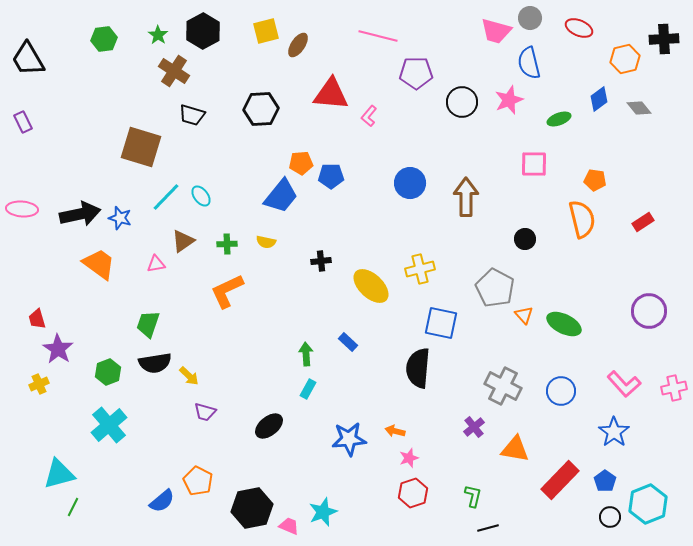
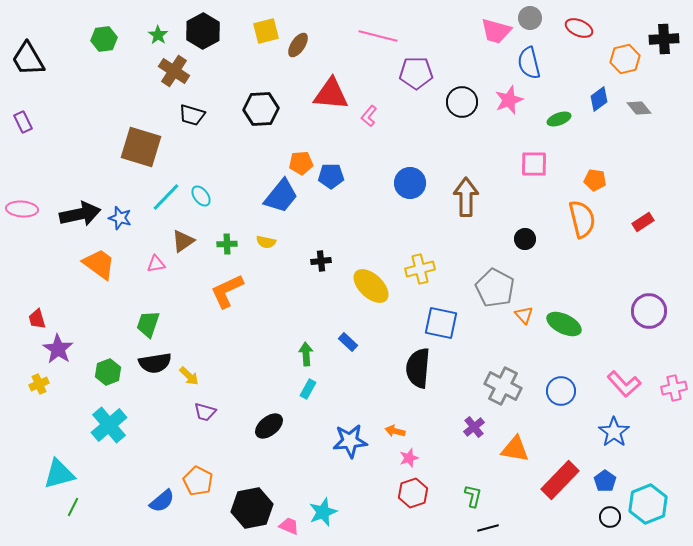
blue star at (349, 439): moved 1 px right, 2 px down
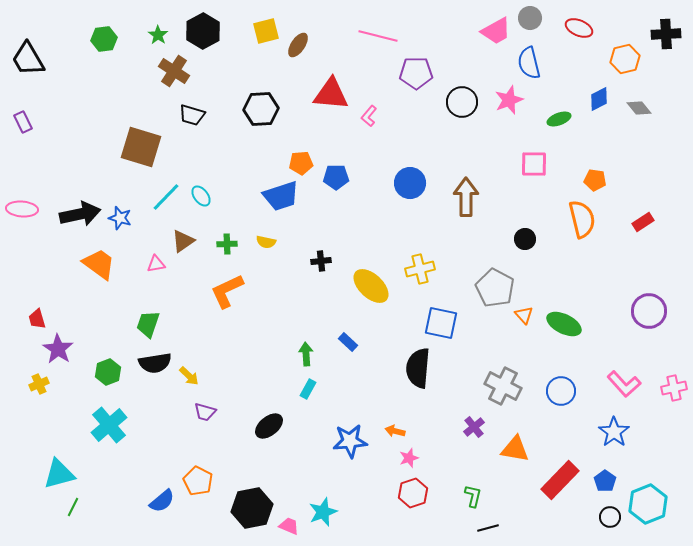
pink trapezoid at (496, 31): rotated 44 degrees counterclockwise
black cross at (664, 39): moved 2 px right, 5 px up
blue diamond at (599, 99): rotated 10 degrees clockwise
blue pentagon at (331, 176): moved 5 px right, 1 px down
blue trapezoid at (281, 196): rotated 33 degrees clockwise
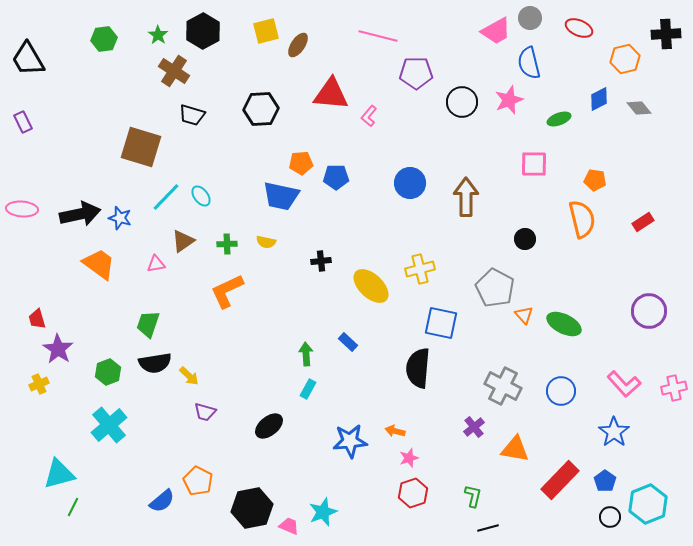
blue trapezoid at (281, 196): rotated 30 degrees clockwise
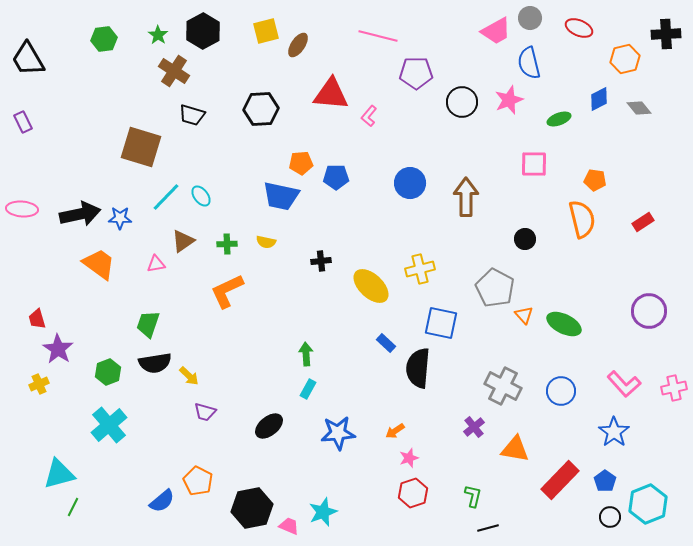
blue star at (120, 218): rotated 15 degrees counterclockwise
blue rectangle at (348, 342): moved 38 px right, 1 px down
orange arrow at (395, 431): rotated 48 degrees counterclockwise
blue star at (350, 441): moved 12 px left, 8 px up
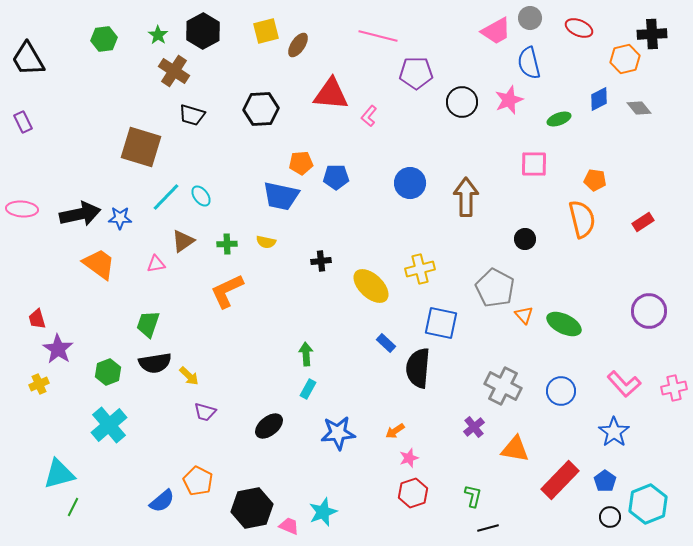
black cross at (666, 34): moved 14 px left
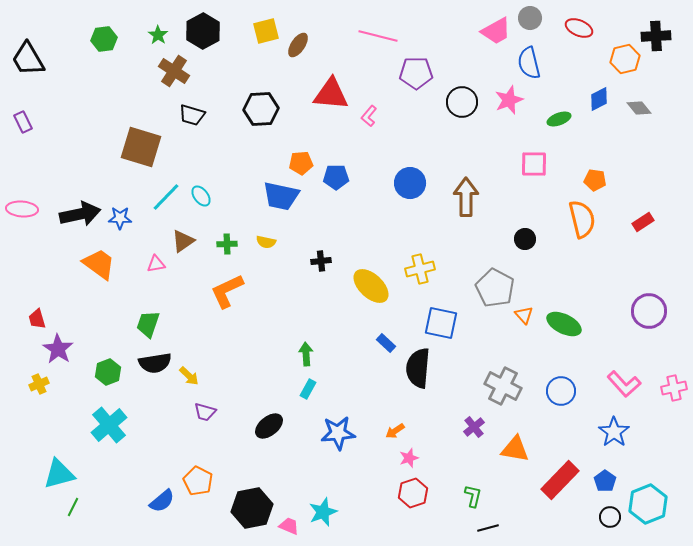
black cross at (652, 34): moved 4 px right, 2 px down
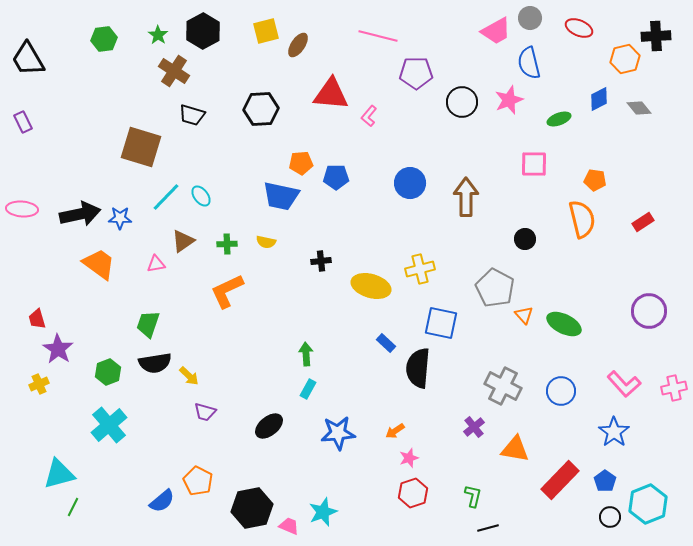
yellow ellipse at (371, 286): rotated 27 degrees counterclockwise
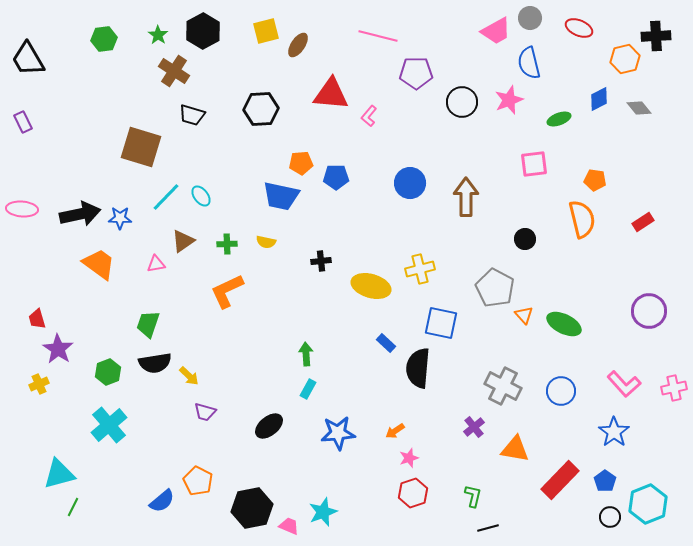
pink square at (534, 164): rotated 8 degrees counterclockwise
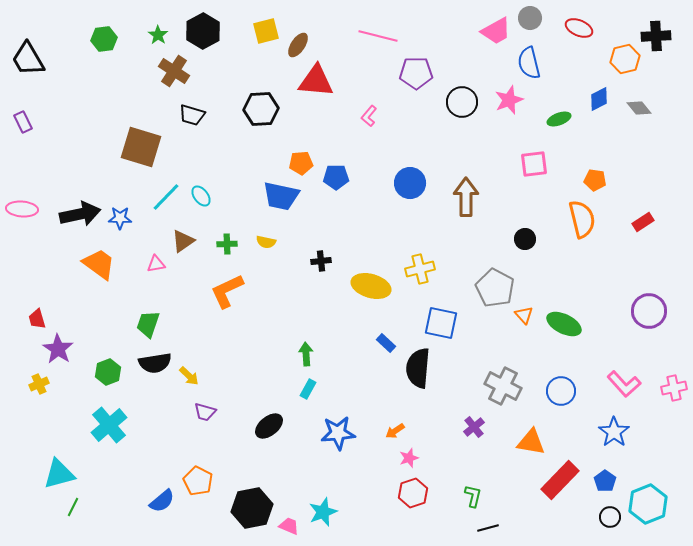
red triangle at (331, 94): moved 15 px left, 13 px up
orange triangle at (515, 449): moved 16 px right, 7 px up
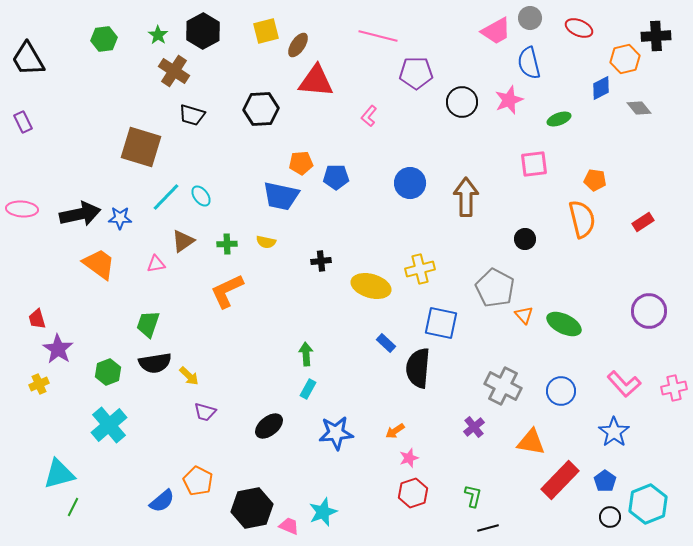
blue diamond at (599, 99): moved 2 px right, 11 px up
blue star at (338, 433): moved 2 px left
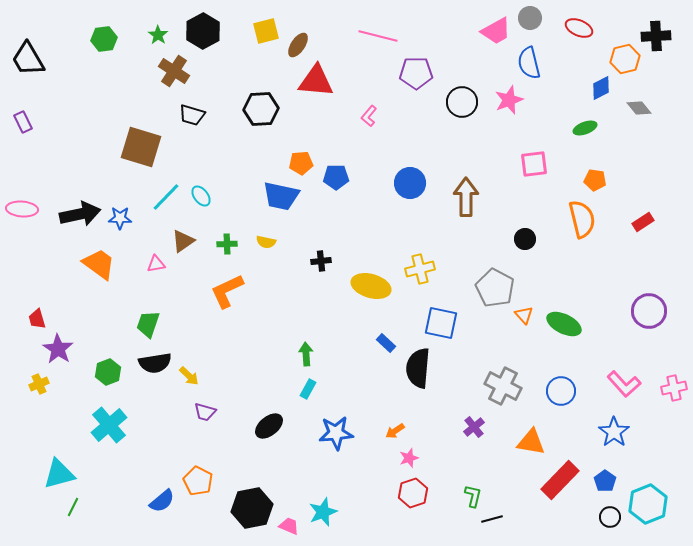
green ellipse at (559, 119): moved 26 px right, 9 px down
black line at (488, 528): moved 4 px right, 9 px up
